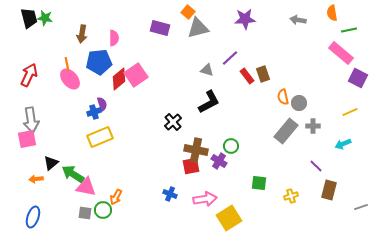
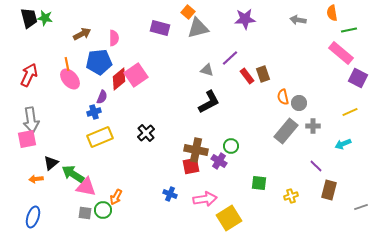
brown arrow at (82, 34): rotated 126 degrees counterclockwise
purple semicircle at (102, 104): moved 7 px up; rotated 40 degrees clockwise
black cross at (173, 122): moved 27 px left, 11 px down
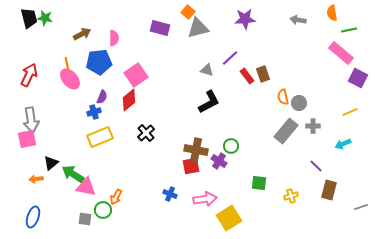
red diamond at (119, 79): moved 10 px right, 21 px down
gray square at (85, 213): moved 6 px down
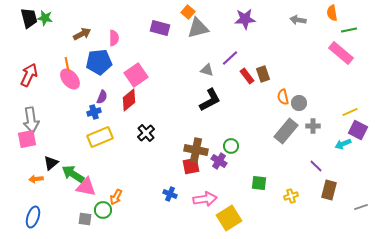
purple square at (358, 78): moved 52 px down
black L-shape at (209, 102): moved 1 px right, 2 px up
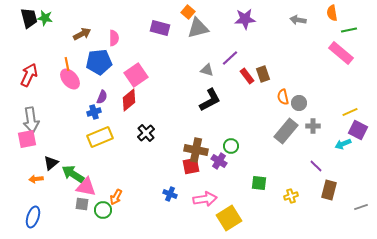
gray square at (85, 219): moved 3 px left, 15 px up
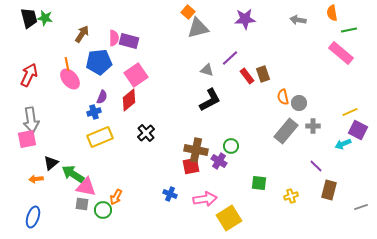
purple rectangle at (160, 28): moved 31 px left, 13 px down
brown arrow at (82, 34): rotated 30 degrees counterclockwise
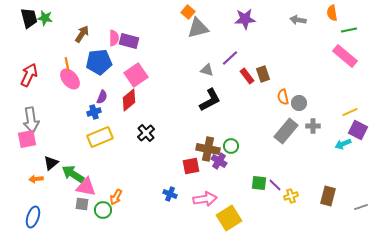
pink rectangle at (341, 53): moved 4 px right, 3 px down
brown cross at (196, 150): moved 12 px right, 1 px up
purple line at (316, 166): moved 41 px left, 19 px down
brown rectangle at (329, 190): moved 1 px left, 6 px down
